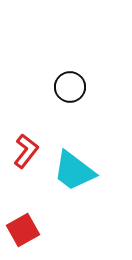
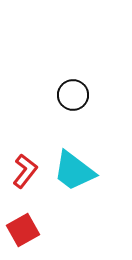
black circle: moved 3 px right, 8 px down
red L-shape: moved 1 px left, 20 px down
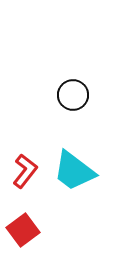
red square: rotated 8 degrees counterclockwise
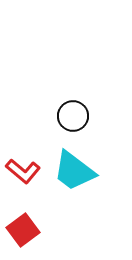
black circle: moved 21 px down
red L-shape: moved 2 px left; rotated 92 degrees clockwise
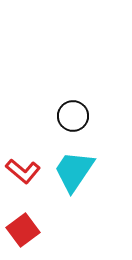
cyan trapezoid: rotated 87 degrees clockwise
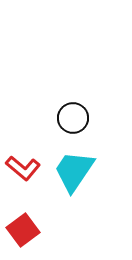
black circle: moved 2 px down
red L-shape: moved 3 px up
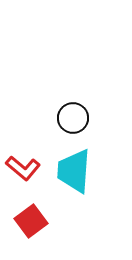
cyan trapezoid: rotated 30 degrees counterclockwise
red square: moved 8 px right, 9 px up
